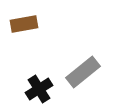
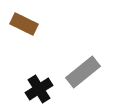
brown rectangle: rotated 36 degrees clockwise
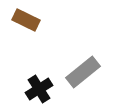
brown rectangle: moved 2 px right, 4 px up
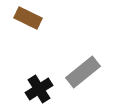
brown rectangle: moved 2 px right, 2 px up
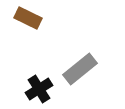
gray rectangle: moved 3 px left, 3 px up
